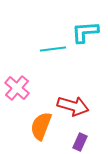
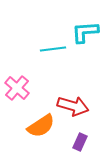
orange semicircle: rotated 144 degrees counterclockwise
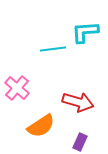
red arrow: moved 5 px right, 4 px up
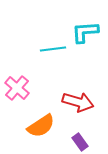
purple rectangle: rotated 60 degrees counterclockwise
